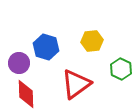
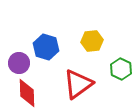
red triangle: moved 2 px right
red diamond: moved 1 px right, 1 px up
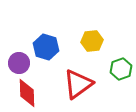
green hexagon: rotated 15 degrees clockwise
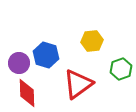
blue hexagon: moved 8 px down
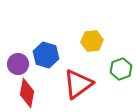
purple circle: moved 1 px left, 1 px down
red diamond: rotated 12 degrees clockwise
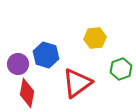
yellow hexagon: moved 3 px right, 3 px up
red triangle: moved 1 px left, 1 px up
